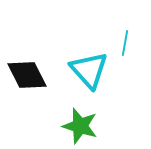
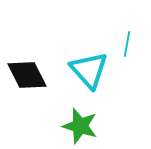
cyan line: moved 2 px right, 1 px down
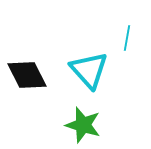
cyan line: moved 6 px up
green star: moved 3 px right, 1 px up
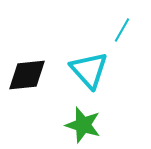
cyan line: moved 5 px left, 8 px up; rotated 20 degrees clockwise
black diamond: rotated 69 degrees counterclockwise
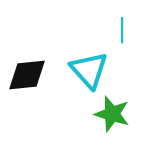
cyan line: rotated 30 degrees counterclockwise
green star: moved 29 px right, 11 px up
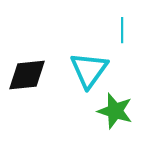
cyan triangle: rotated 18 degrees clockwise
green star: moved 3 px right, 3 px up
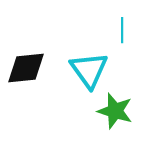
cyan triangle: rotated 12 degrees counterclockwise
black diamond: moved 1 px left, 7 px up
